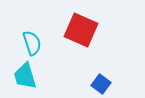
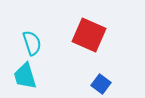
red square: moved 8 px right, 5 px down
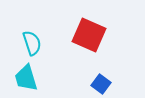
cyan trapezoid: moved 1 px right, 2 px down
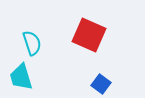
cyan trapezoid: moved 5 px left, 1 px up
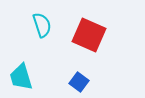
cyan semicircle: moved 10 px right, 18 px up
blue square: moved 22 px left, 2 px up
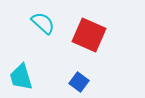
cyan semicircle: moved 1 px right, 2 px up; rotated 30 degrees counterclockwise
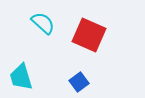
blue square: rotated 18 degrees clockwise
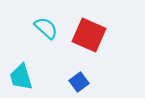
cyan semicircle: moved 3 px right, 5 px down
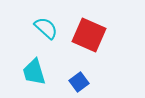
cyan trapezoid: moved 13 px right, 5 px up
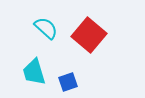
red square: rotated 16 degrees clockwise
blue square: moved 11 px left; rotated 18 degrees clockwise
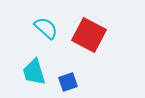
red square: rotated 12 degrees counterclockwise
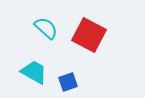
cyan trapezoid: rotated 136 degrees clockwise
